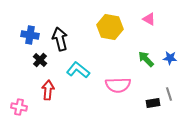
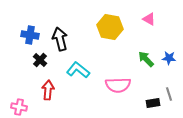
blue star: moved 1 px left
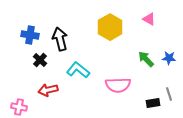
yellow hexagon: rotated 20 degrees clockwise
red arrow: rotated 108 degrees counterclockwise
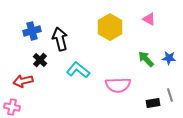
blue cross: moved 2 px right, 4 px up; rotated 24 degrees counterclockwise
red arrow: moved 25 px left, 9 px up
gray line: moved 1 px right, 1 px down
pink cross: moved 7 px left
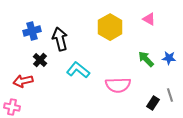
black rectangle: rotated 48 degrees counterclockwise
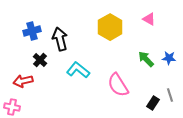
pink semicircle: rotated 60 degrees clockwise
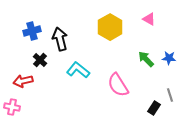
black rectangle: moved 1 px right, 5 px down
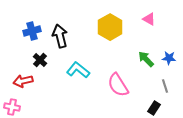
black arrow: moved 3 px up
gray line: moved 5 px left, 9 px up
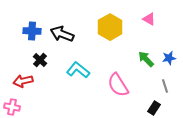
blue cross: rotated 18 degrees clockwise
black arrow: moved 2 px right, 2 px up; rotated 55 degrees counterclockwise
blue star: rotated 16 degrees counterclockwise
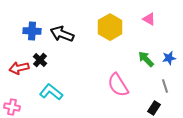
cyan L-shape: moved 27 px left, 22 px down
red arrow: moved 4 px left, 13 px up
